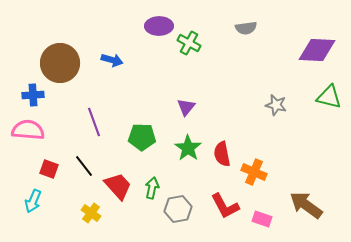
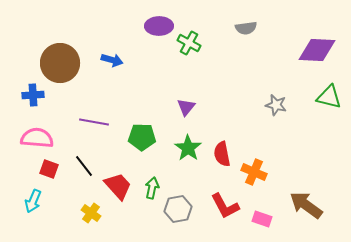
purple line: rotated 60 degrees counterclockwise
pink semicircle: moved 9 px right, 8 px down
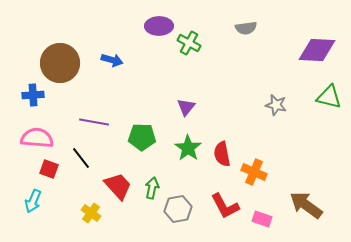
black line: moved 3 px left, 8 px up
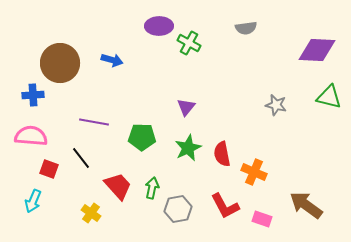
pink semicircle: moved 6 px left, 2 px up
green star: rotated 12 degrees clockwise
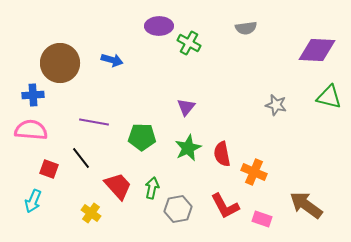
pink semicircle: moved 6 px up
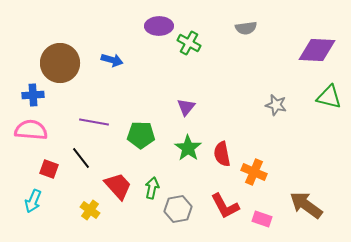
green pentagon: moved 1 px left, 2 px up
green star: rotated 12 degrees counterclockwise
yellow cross: moved 1 px left, 3 px up
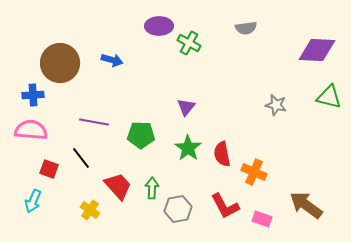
green arrow: rotated 10 degrees counterclockwise
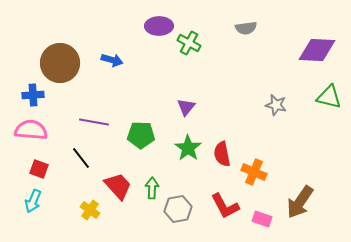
red square: moved 10 px left
brown arrow: moved 6 px left, 3 px up; rotated 92 degrees counterclockwise
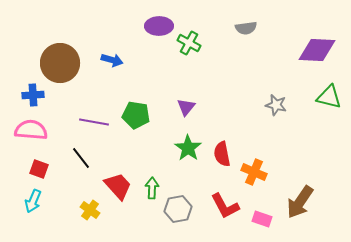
green pentagon: moved 5 px left, 20 px up; rotated 8 degrees clockwise
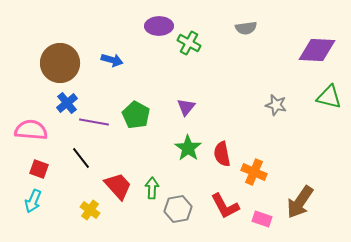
blue cross: moved 34 px right, 8 px down; rotated 35 degrees counterclockwise
green pentagon: rotated 20 degrees clockwise
